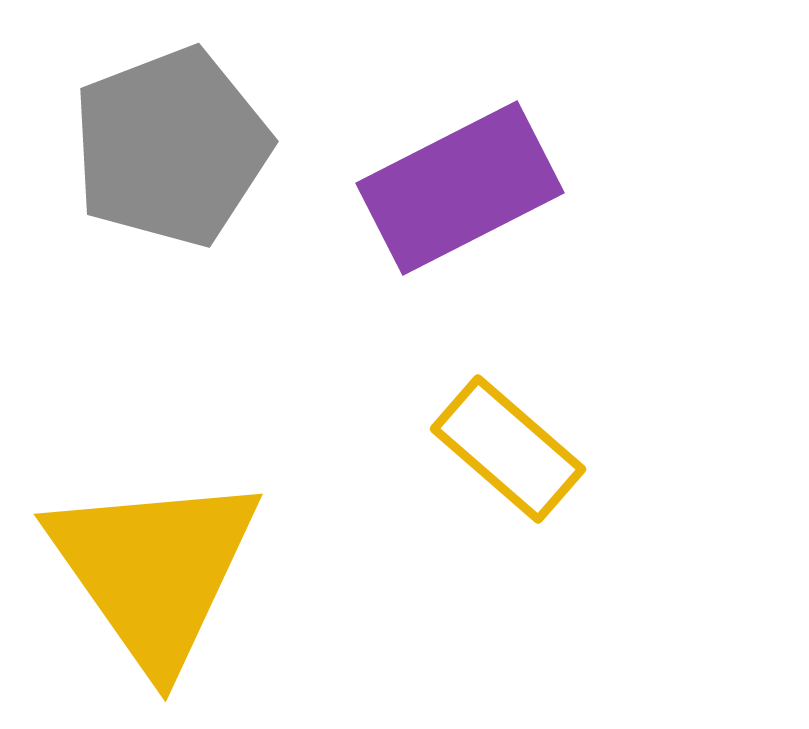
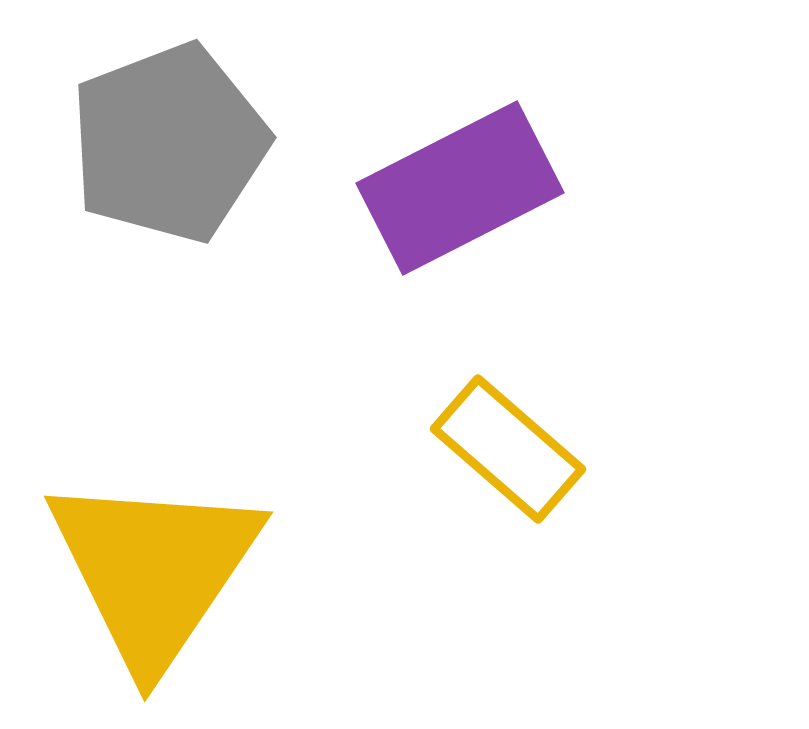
gray pentagon: moved 2 px left, 4 px up
yellow triangle: rotated 9 degrees clockwise
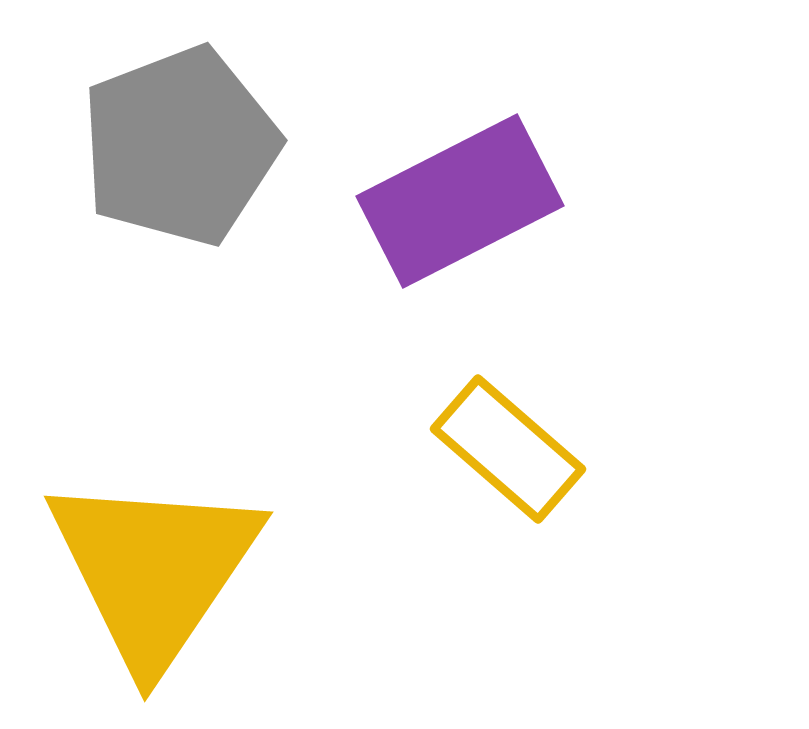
gray pentagon: moved 11 px right, 3 px down
purple rectangle: moved 13 px down
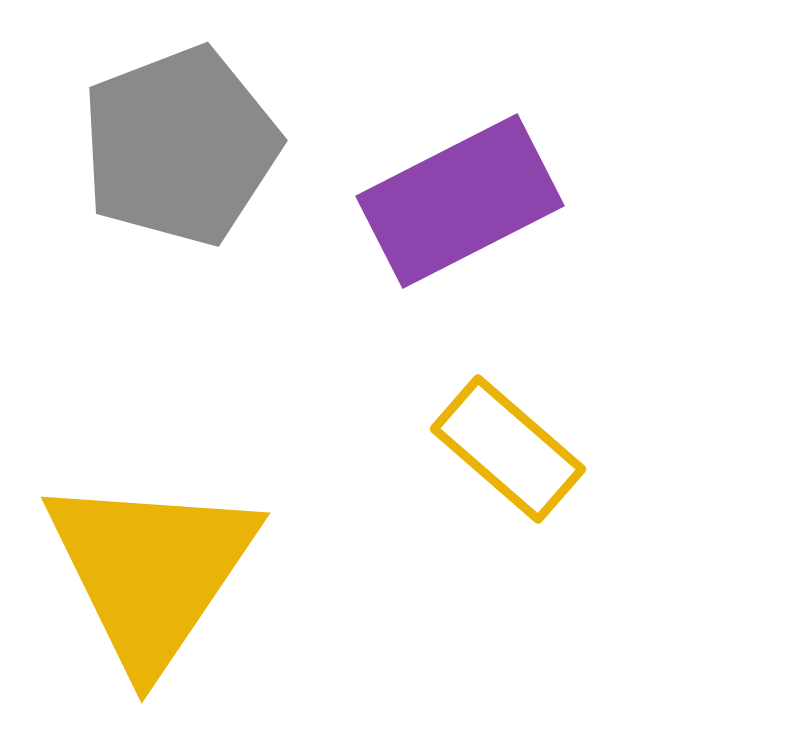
yellow triangle: moved 3 px left, 1 px down
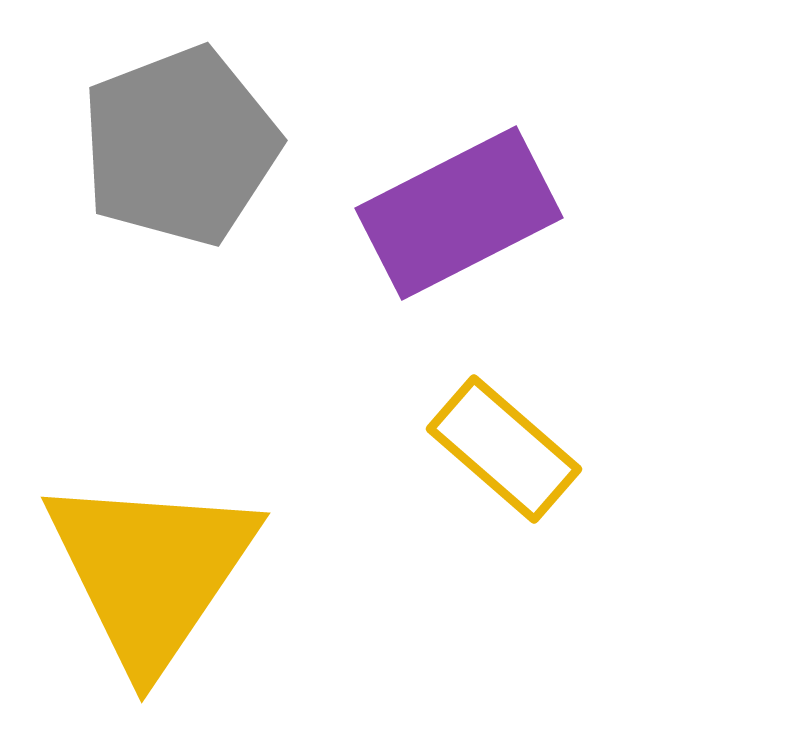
purple rectangle: moved 1 px left, 12 px down
yellow rectangle: moved 4 px left
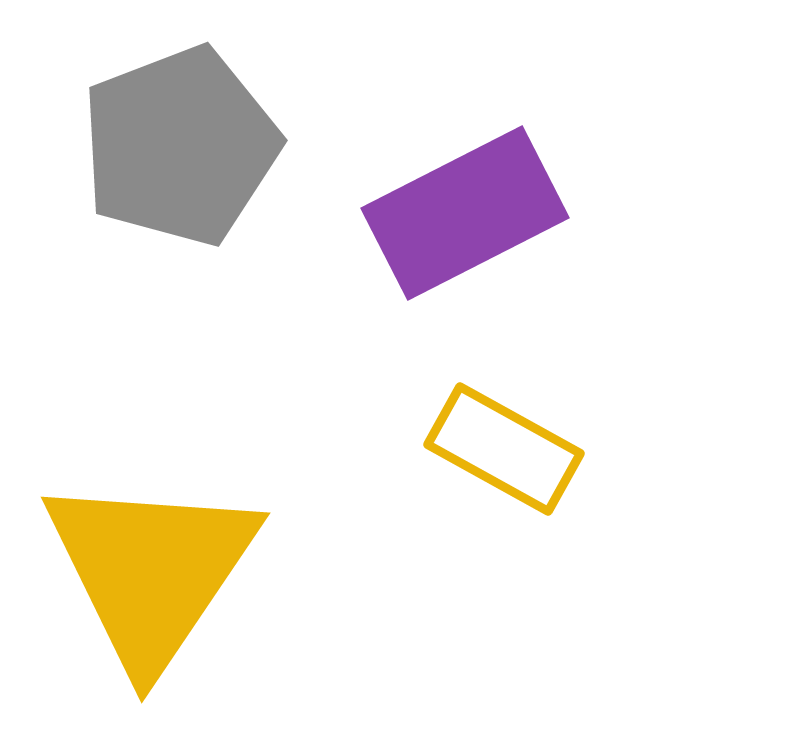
purple rectangle: moved 6 px right
yellow rectangle: rotated 12 degrees counterclockwise
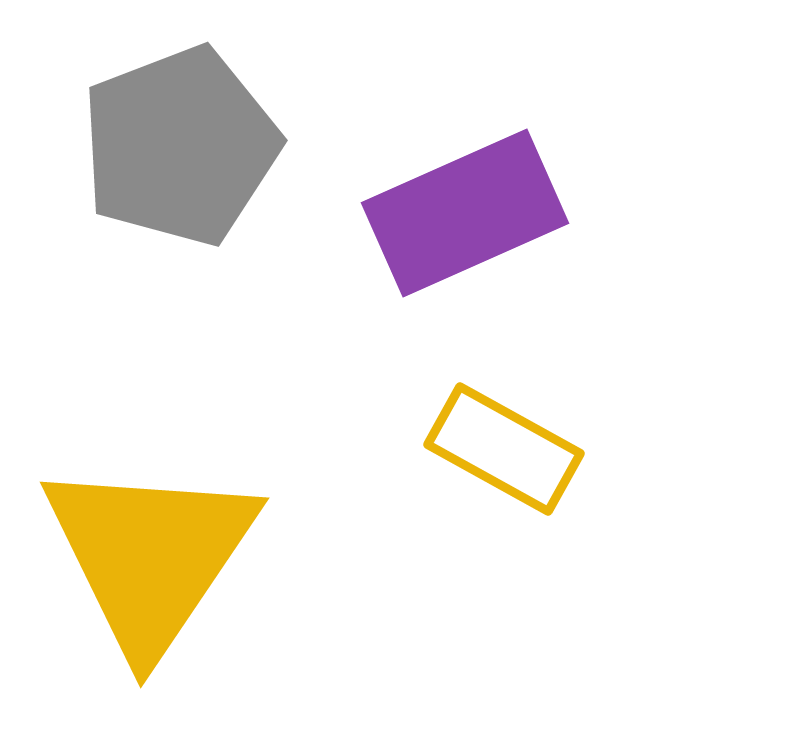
purple rectangle: rotated 3 degrees clockwise
yellow triangle: moved 1 px left, 15 px up
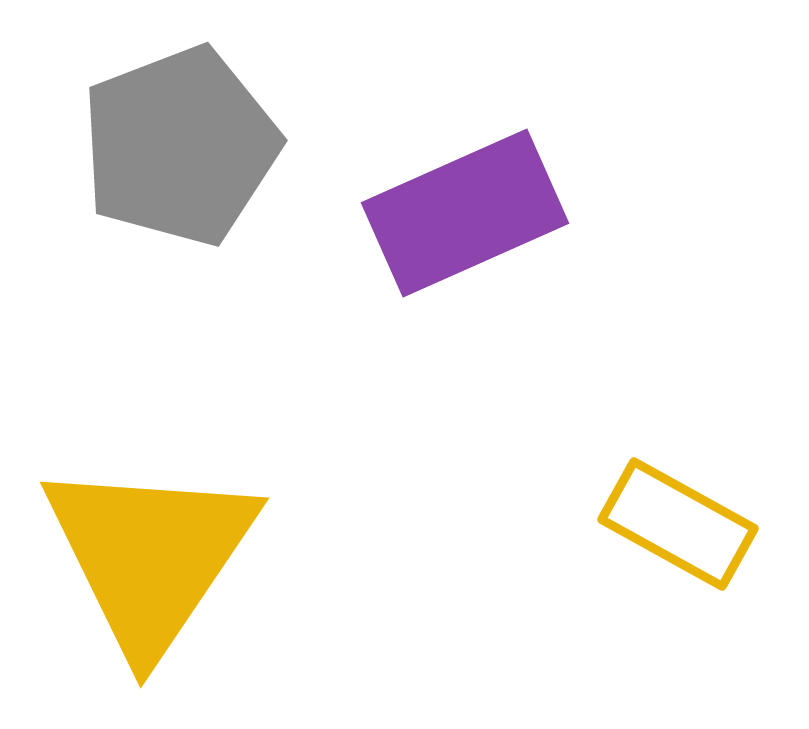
yellow rectangle: moved 174 px right, 75 px down
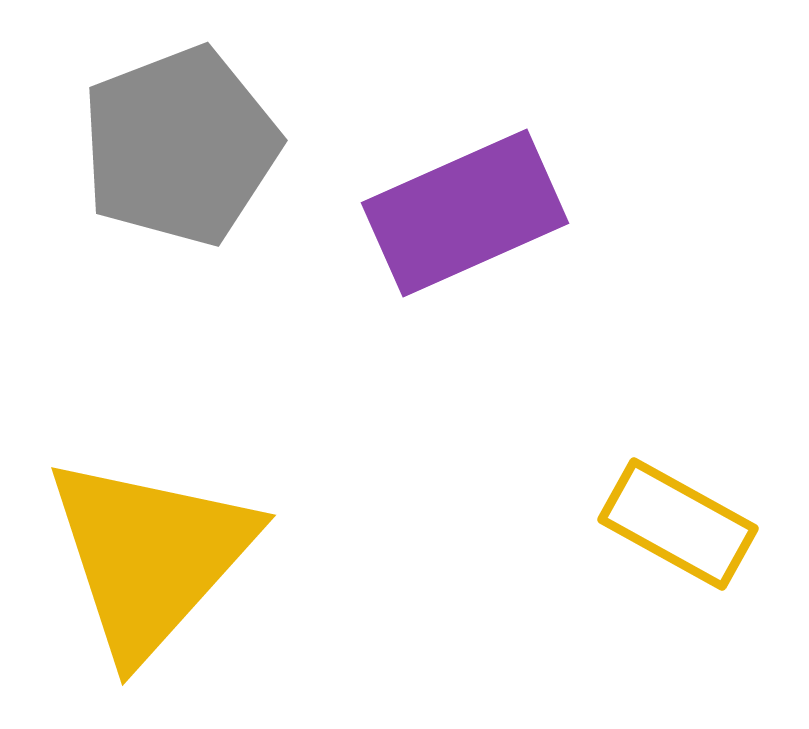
yellow triangle: rotated 8 degrees clockwise
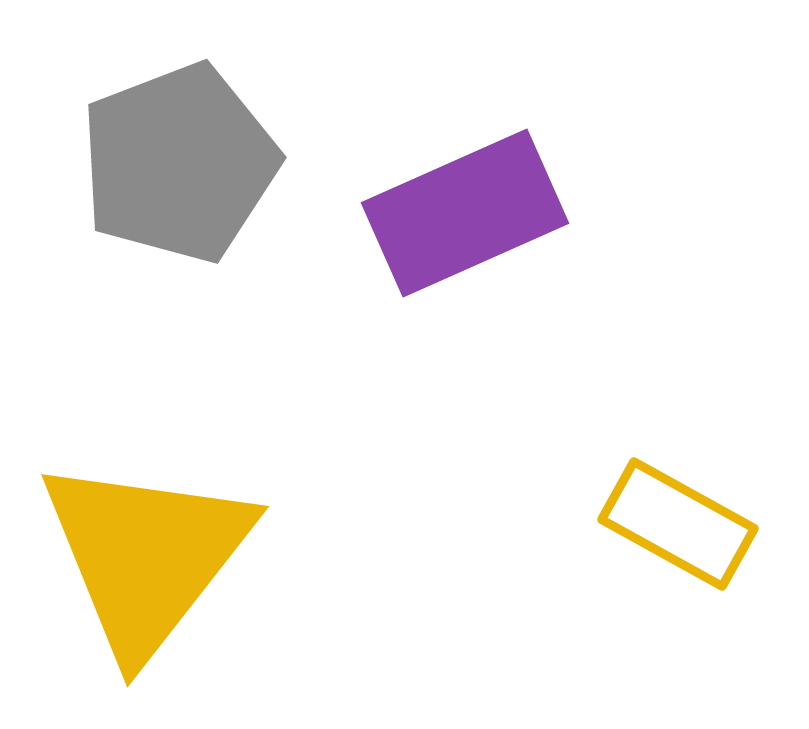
gray pentagon: moved 1 px left, 17 px down
yellow triangle: moved 4 px left; rotated 4 degrees counterclockwise
